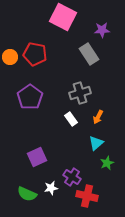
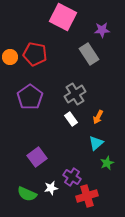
gray cross: moved 5 px left, 1 px down; rotated 15 degrees counterclockwise
purple square: rotated 12 degrees counterclockwise
red cross: rotated 30 degrees counterclockwise
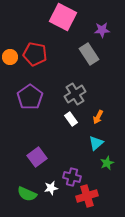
purple cross: rotated 18 degrees counterclockwise
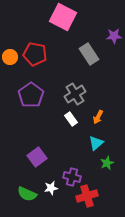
purple star: moved 12 px right, 6 px down
purple pentagon: moved 1 px right, 2 px up
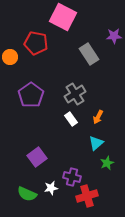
red pentagon: moved 1 px right, 11 px up
